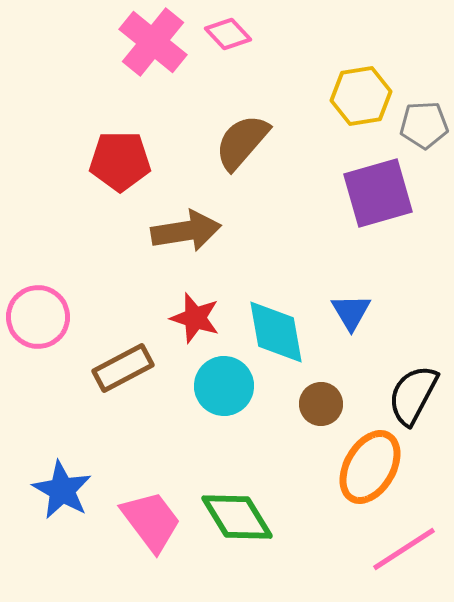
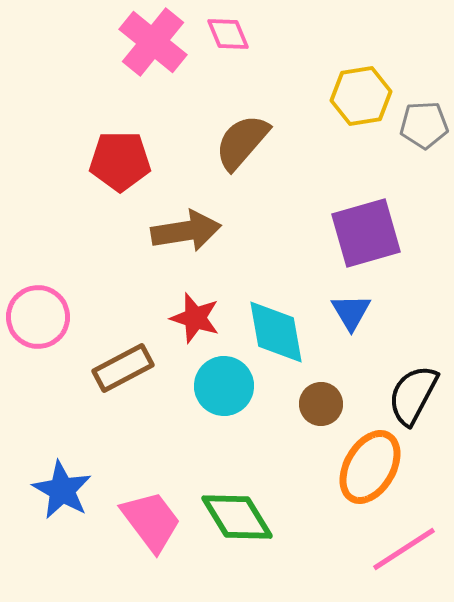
pink diamond: rotated 21 degrees clockwise
purple square: moved 12 px left, 40 px down
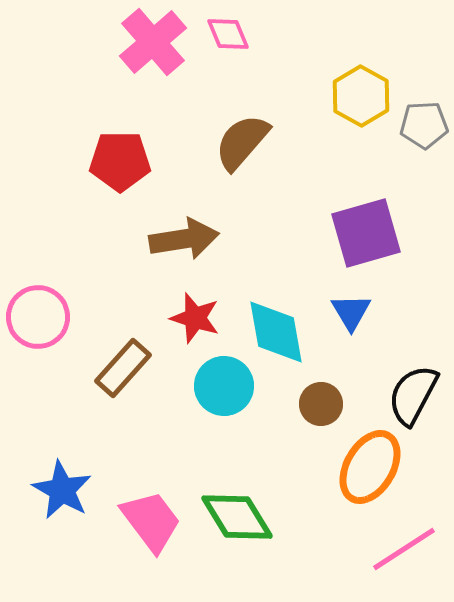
pink cross: rotated 10 degrees clockwise
yellow hexagon: rotated 22 degrees counterclockwise
brown arrow: moved 2 px left, 8 px down
brown rectangle: rotated 20 degrees counterclockwise
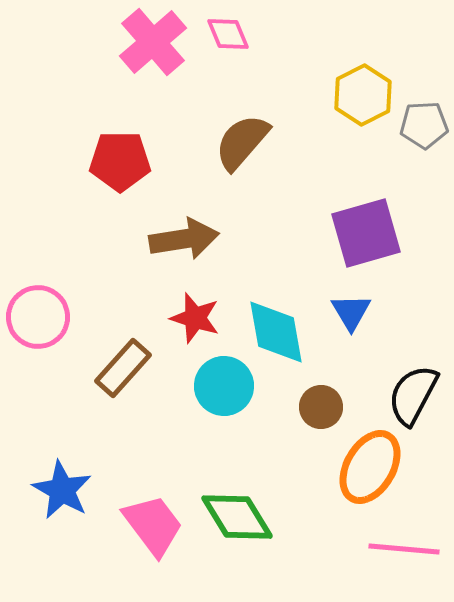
yellow hexagon: moved 2 px right, 1 px up; rotated 4 degrees clockwise
brown circle: moved 3 px down
pink trapezoid: moved 2 px right, 4 px down
pink line: rotated 38 degrees clockwise
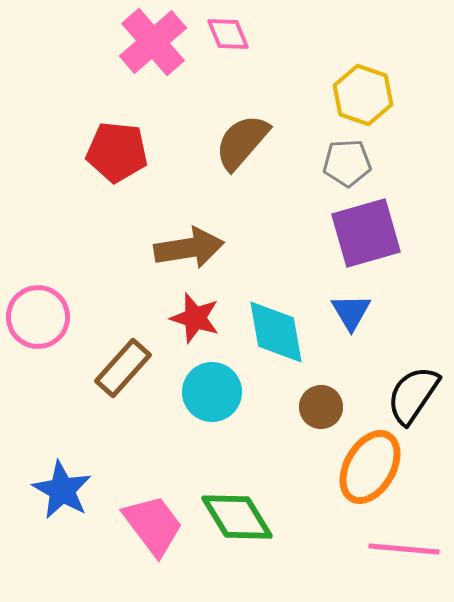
yellow hexagon: rotated 14 degrees counterclockwise
gray pentagon: moved 77 px left, 38 px down
red pentagon: moved 3 px left, 9 px up; rotated 6 degrees clockwise
brown arrow: moved 5 px right, 9 px down
cyan circle: moved 12 px left, 6 px down
black semicircle: rotated 6 degrees clockwise
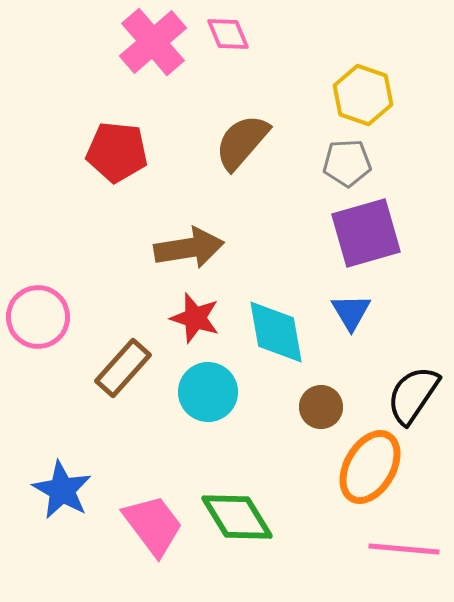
cyan circle: moved 4 px left
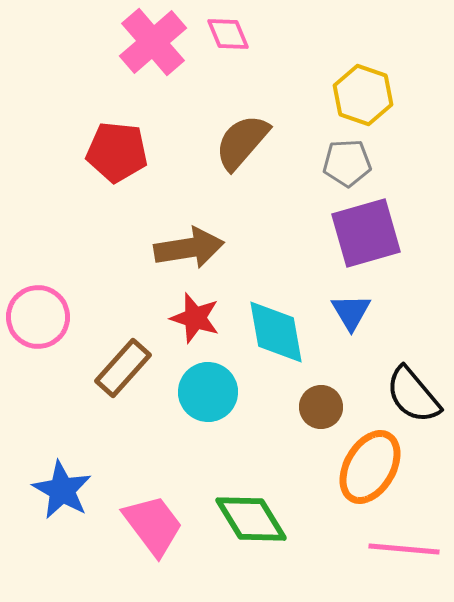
black semicircle: rotated 74 degrees counterclockwise
green diamond: moved 14 px right, 2 px down
